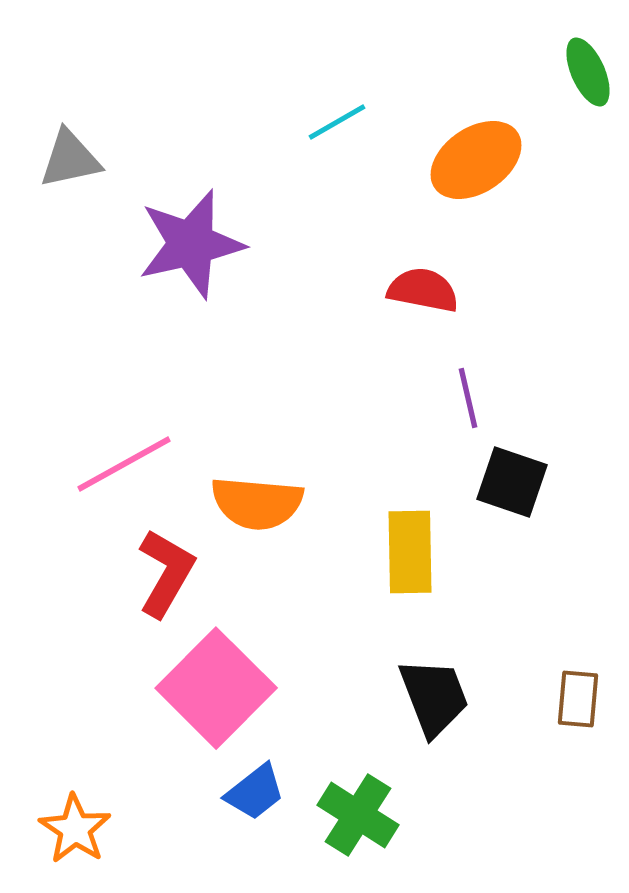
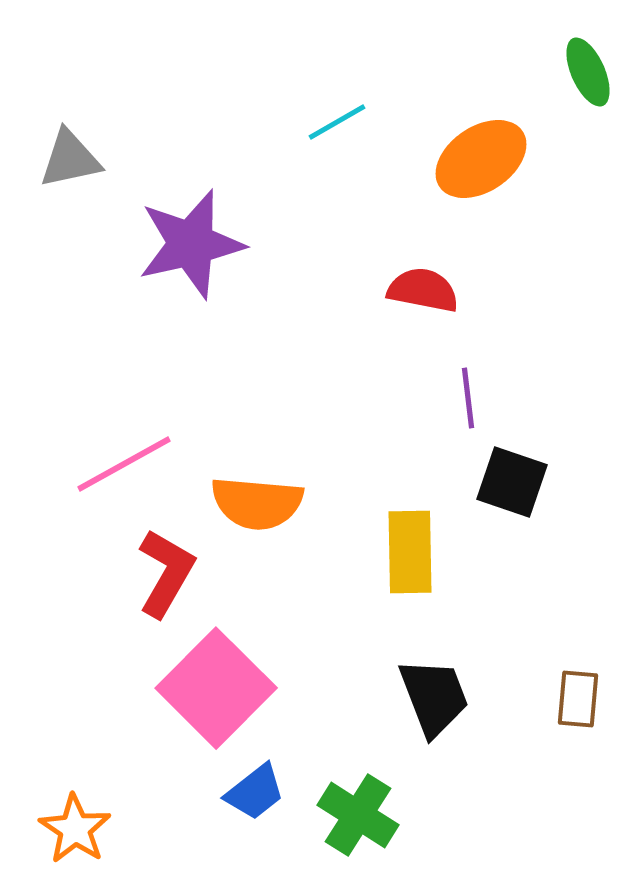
orange ellipse: moved 5 px right, 1 px up
purple line: rotated 6 degrees clockwise
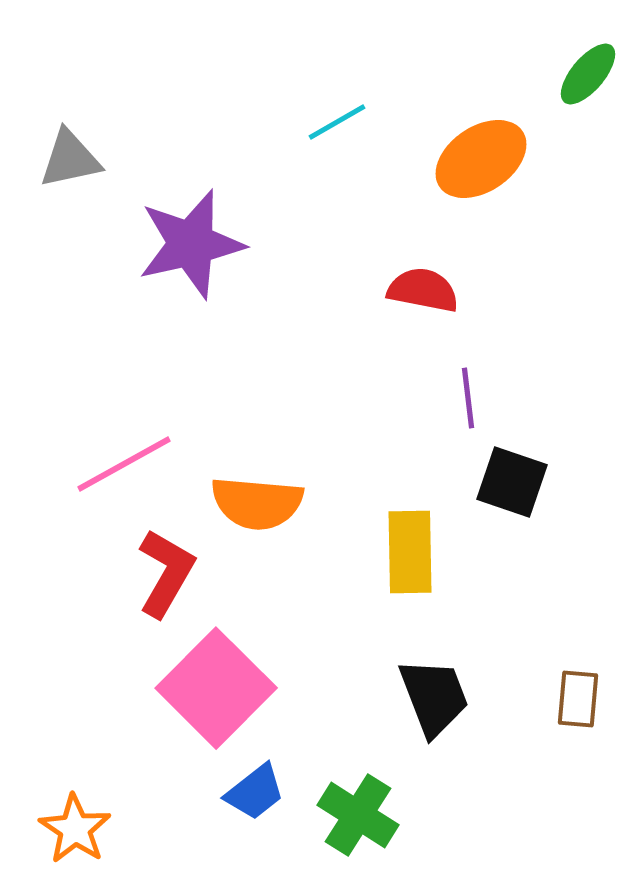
green ellipse: moved 2 px down; rotated 64 degrees clockwise
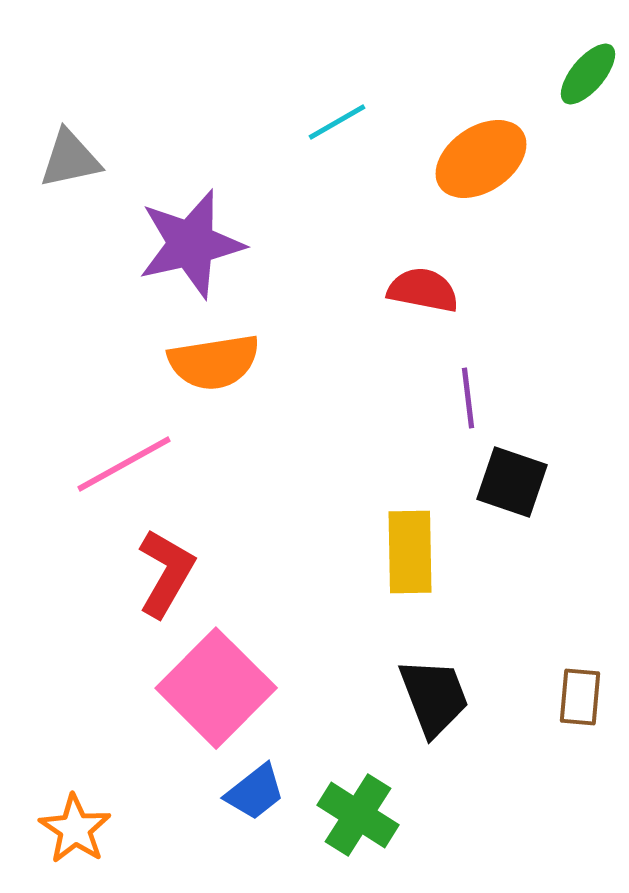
orange semicircle: moved 43 px left, 141 px up; rotated 14 degrees counterclockwise
brown rectangle: moved 2 px right, 2 px up
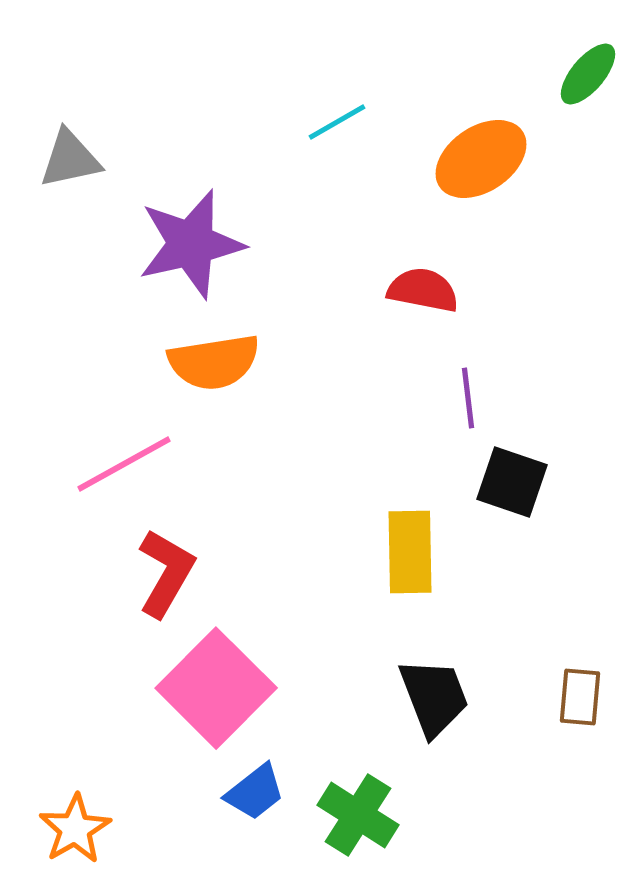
orange star: rotated 8 degrees clockwise
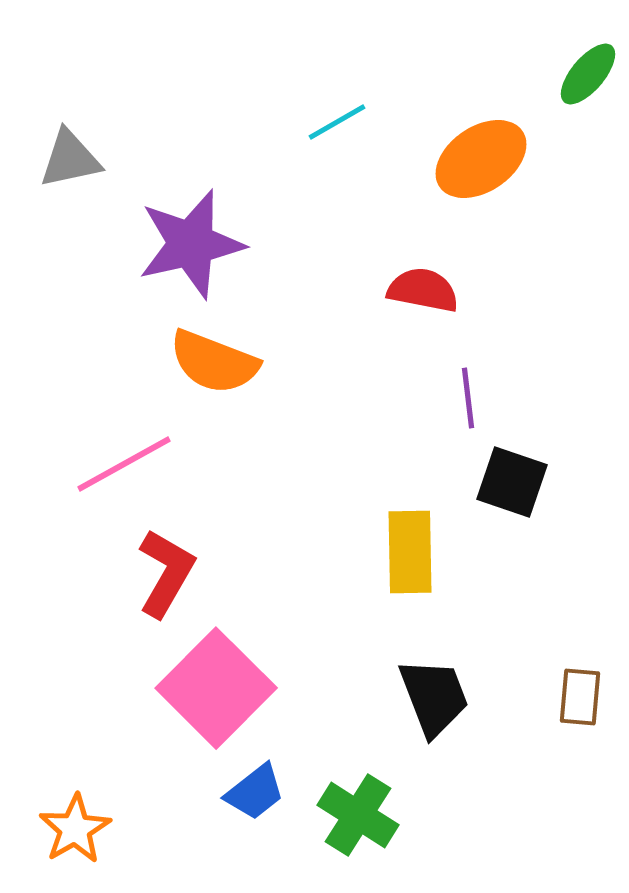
orange semicircle: rotated 30 degrees clockwise
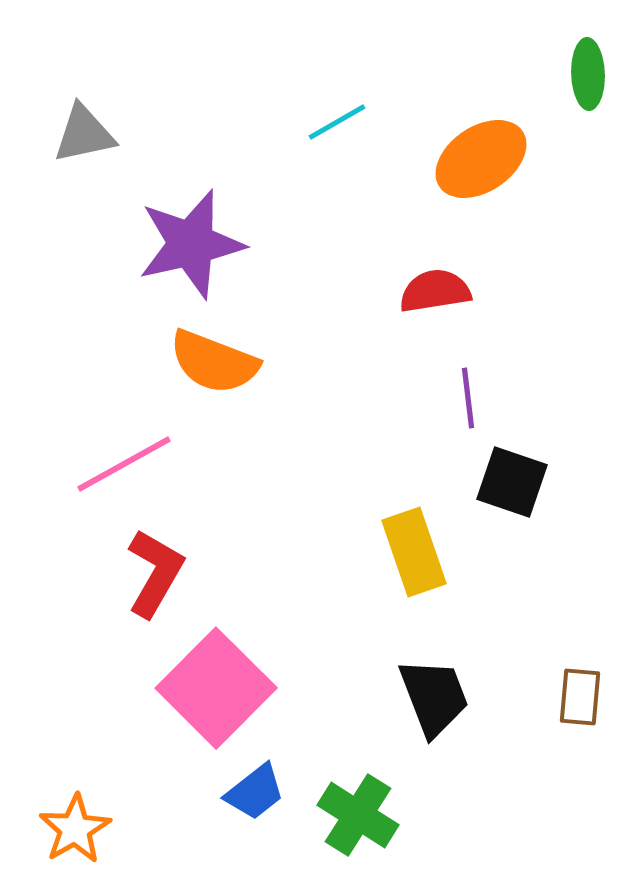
green ellipse: rotated 42 degrees counterclockwise
gray triangle: moved 14 px right, 25 px up
red semicircle: moved 12 px right, 1 px down; rotated 20 degrees counterclockwise
yellow rectangle: moved 4 px right; rotated 18 degrees counterclockwise
red L-shape: moved 11 px left
